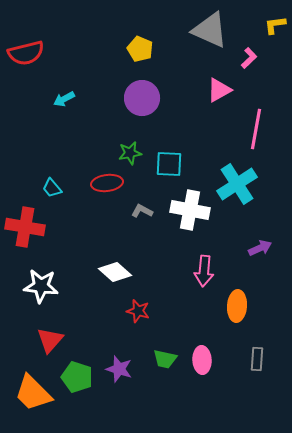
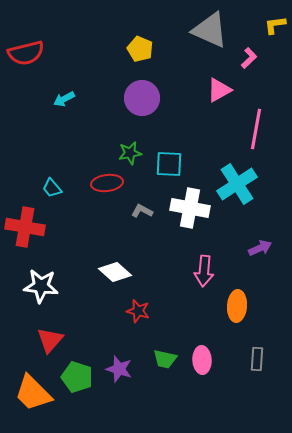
white cross: moved 2 px up
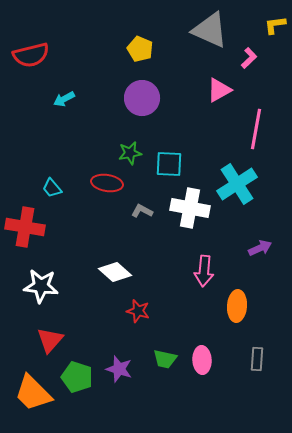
red semicircle: moved 5 px right, 2 px down
red ellipse: rotated 16 degrees clockwise
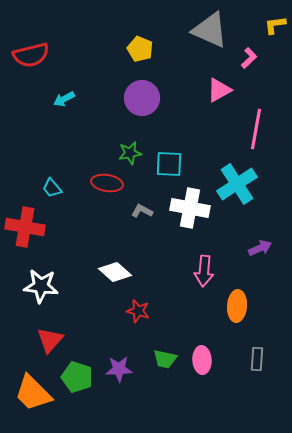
purple star: rotated 20 degrees counterclockwise
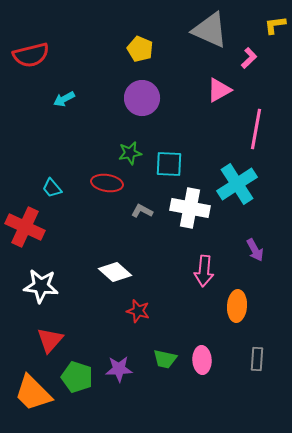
red cross: rotated 15 degrees clockwise
purple arrow: moved 5 px left, 2 px down; rotated 85 degrees clockwise
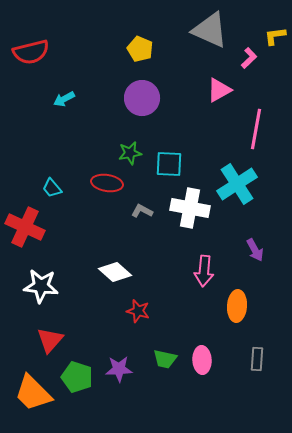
yellow L-shape: moved 11 px down
red semicircle: moved 3 px up
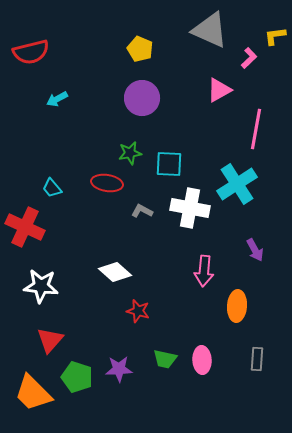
cyan arrow: moved 7 px left
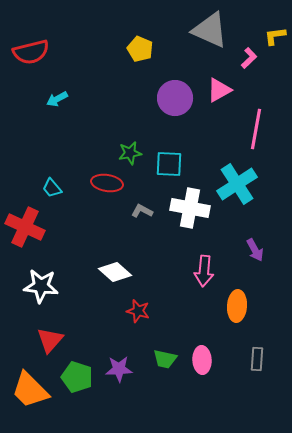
purple circle: moved 33 px right
orange trapezoid: moved 3 px left, 3 px up
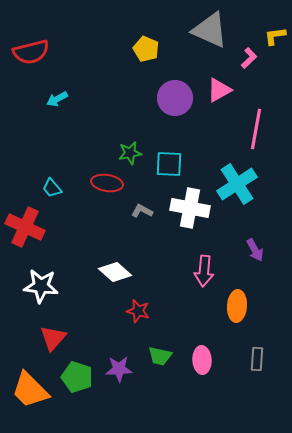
yellow pentagon: moved 6 px right
red triangle: moved 3 px right, 2 px up
green trapezoid: moved 5 px left, 3 px up
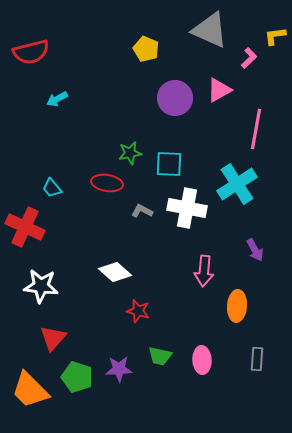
white cross: moved 3 px left
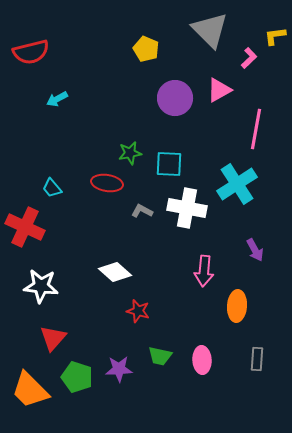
gray triangle: rotated 21 degrees clockwise
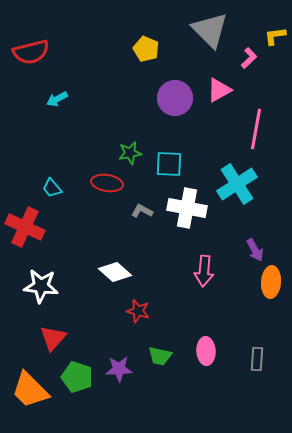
orange ellipse: moved 34 px right, 24 px up
pink ellipse: moved 4 px right, 9 px up
